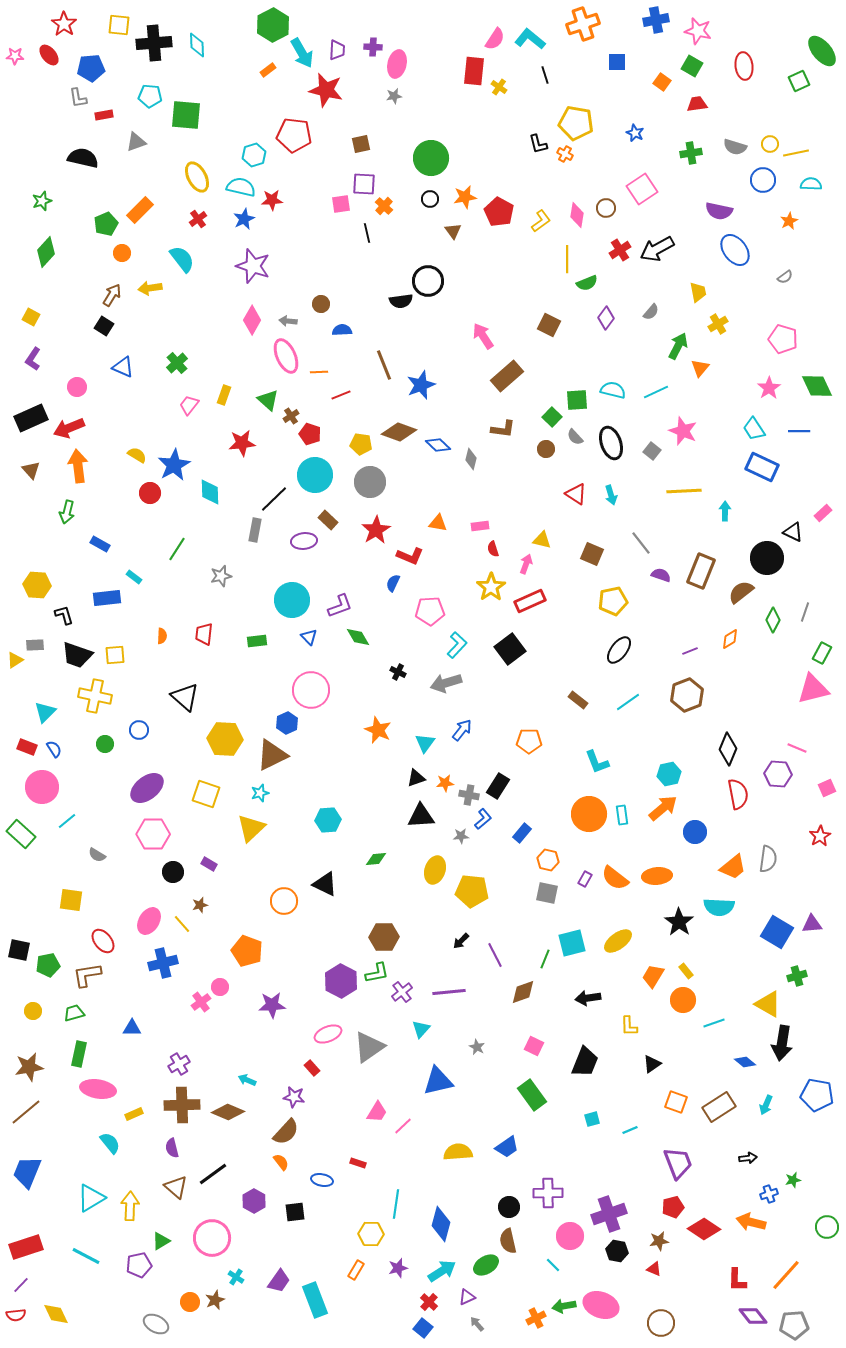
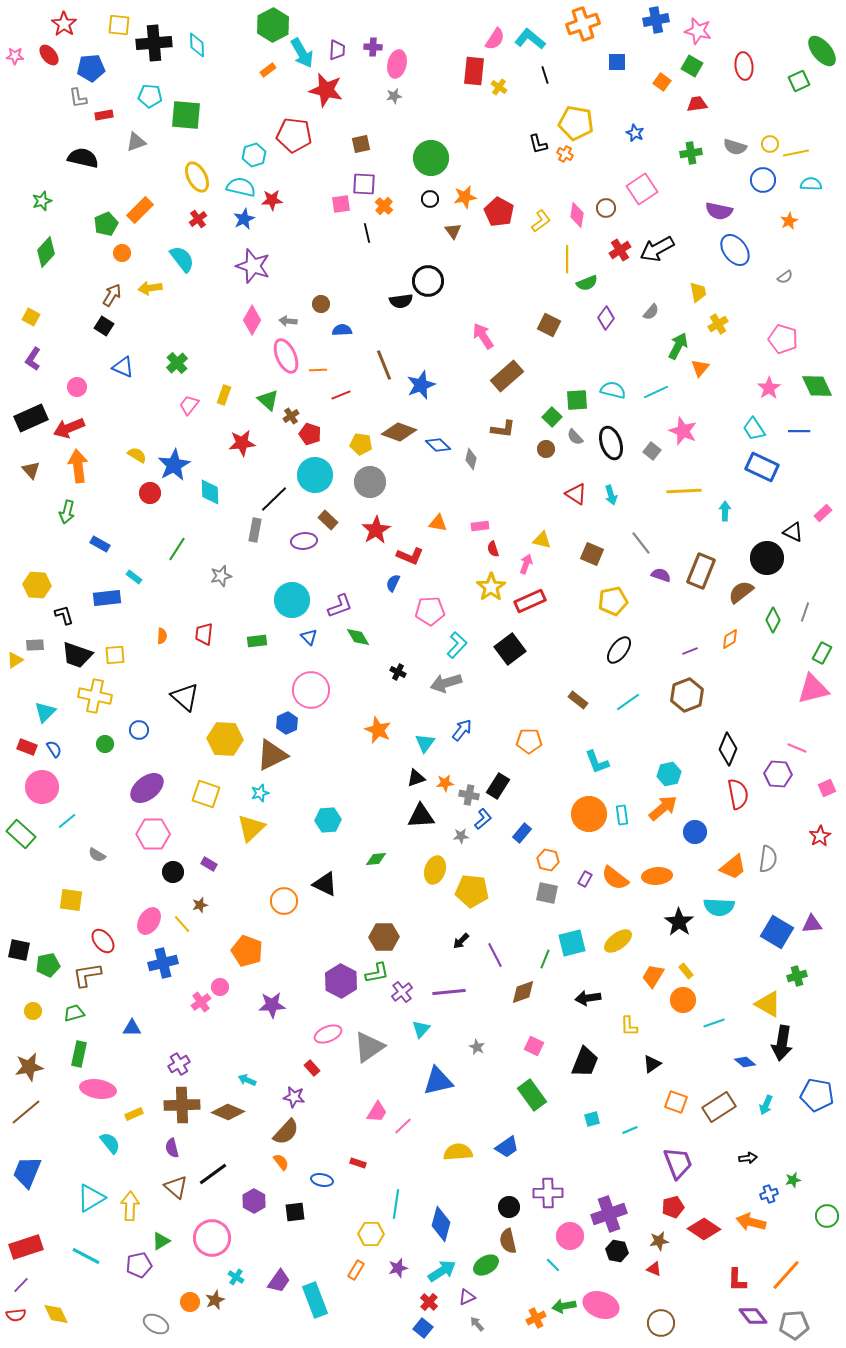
orange line at (319, 372): moved 1 px left, 2 px up
green circle at (827, 1227): moved 11 px up
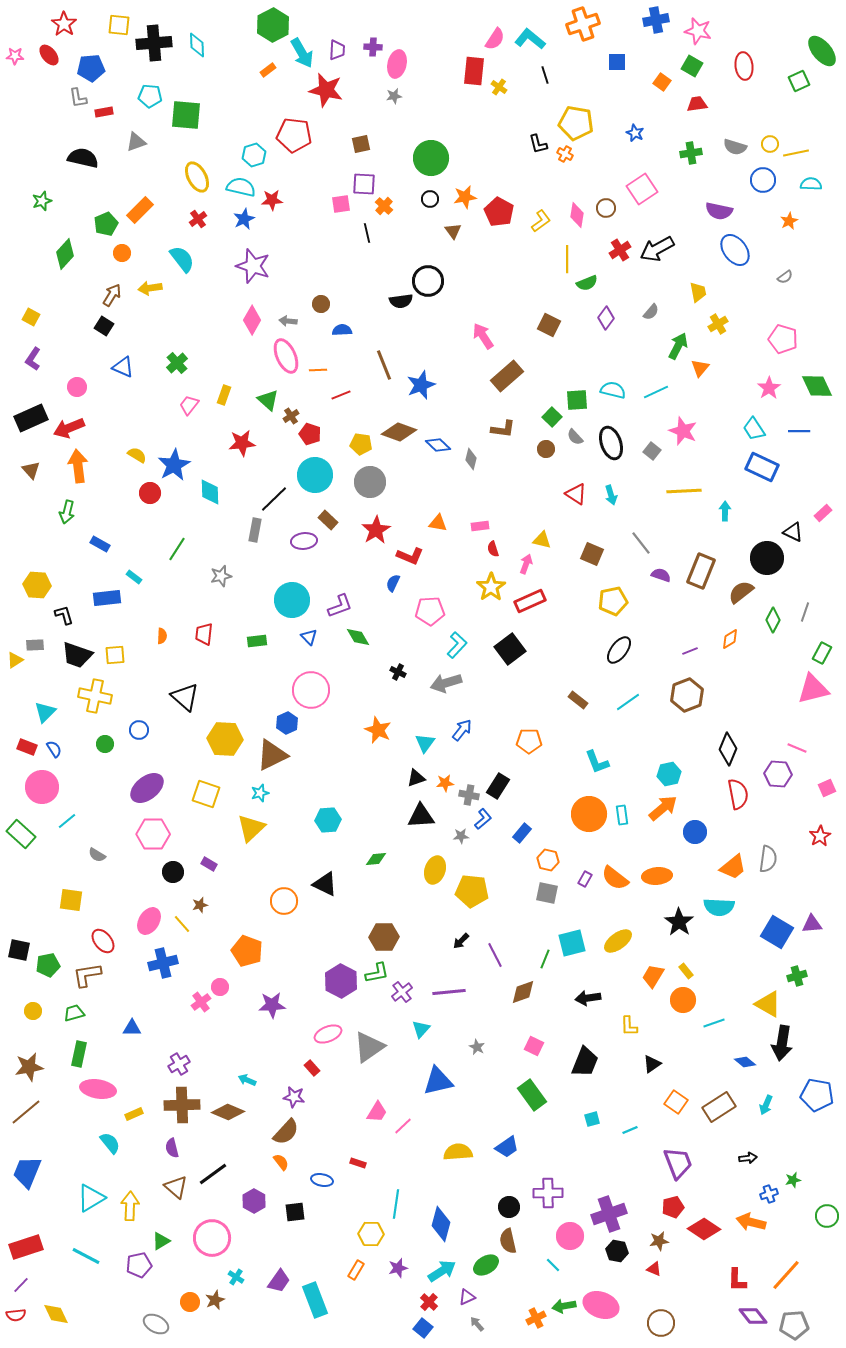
red rectangle at (104, 115): moved 3 px up
green diamond at (46, 252): moved 19 px right, 2 px down
orange square at (676, 1102): rotated 15 degrees clockwise
